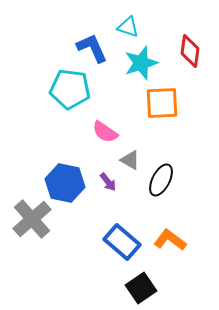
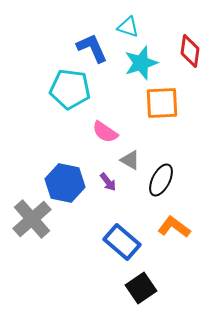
orange L-shape: moved 4 px right, 13 px up
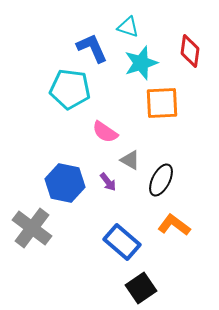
gray cross: moved 9 px down; rotated 12 degrees counterclockwise
orange L-shape: moved 2 px up
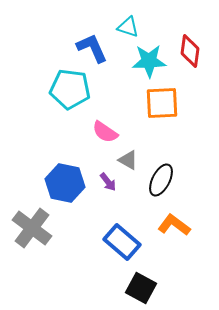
cyan star: moved 8 px right, 2 px up; rotated 16 degrees clockwise
gray triangle: moved 2 px left
black square: rotated 28 degrees counterclockwise
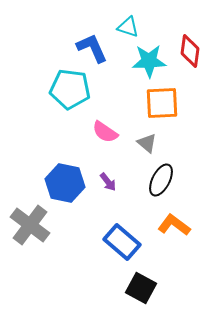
gray triangle: moved 19 px right, 17 px up; rotated 10 degrees clockwise
gray cross: moved 2 px left, 3 px up
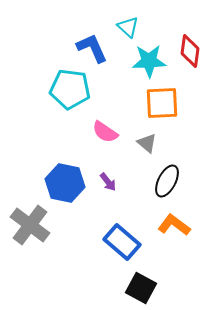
cyan triangle: rotated 25 degrees clockwise
black ellipse: moved 6 px right, 1 px down
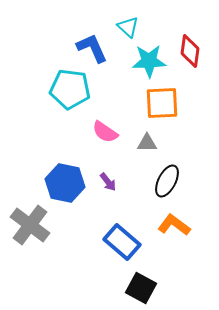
gray triangle: rotated 40 degrees counterclockwise
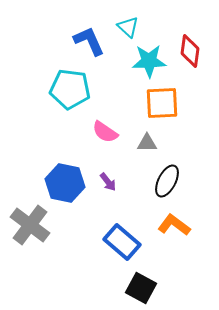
blue L-shape: moved 3 px left, 7 px up
